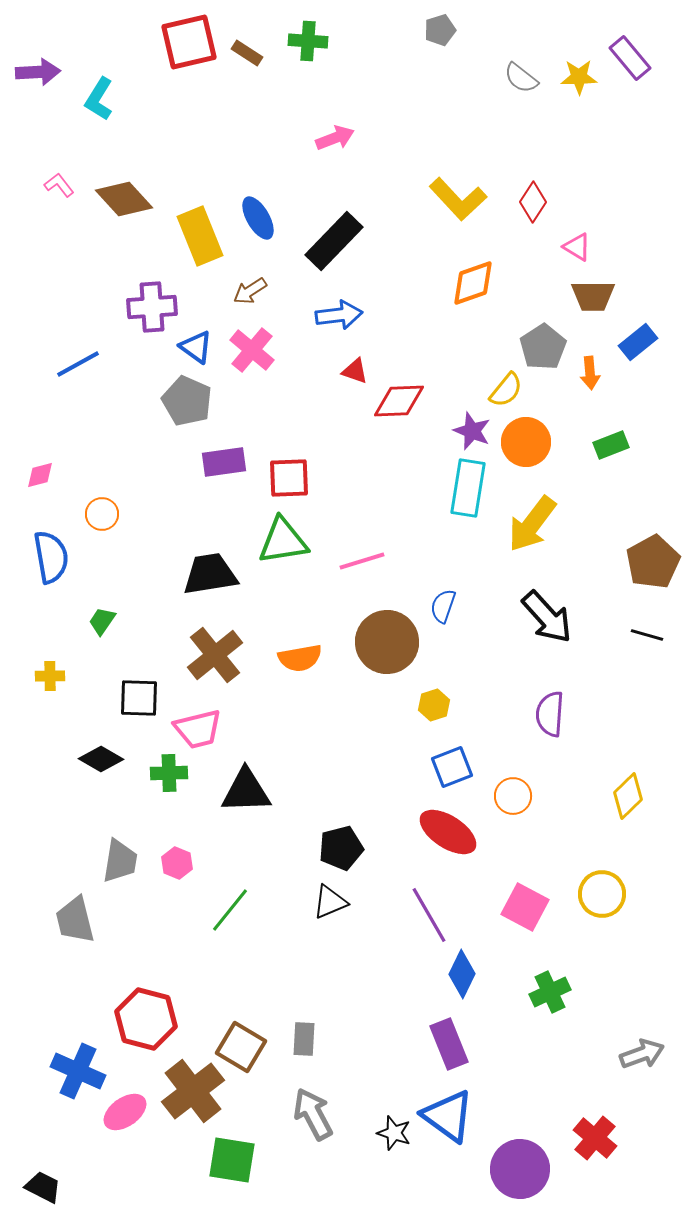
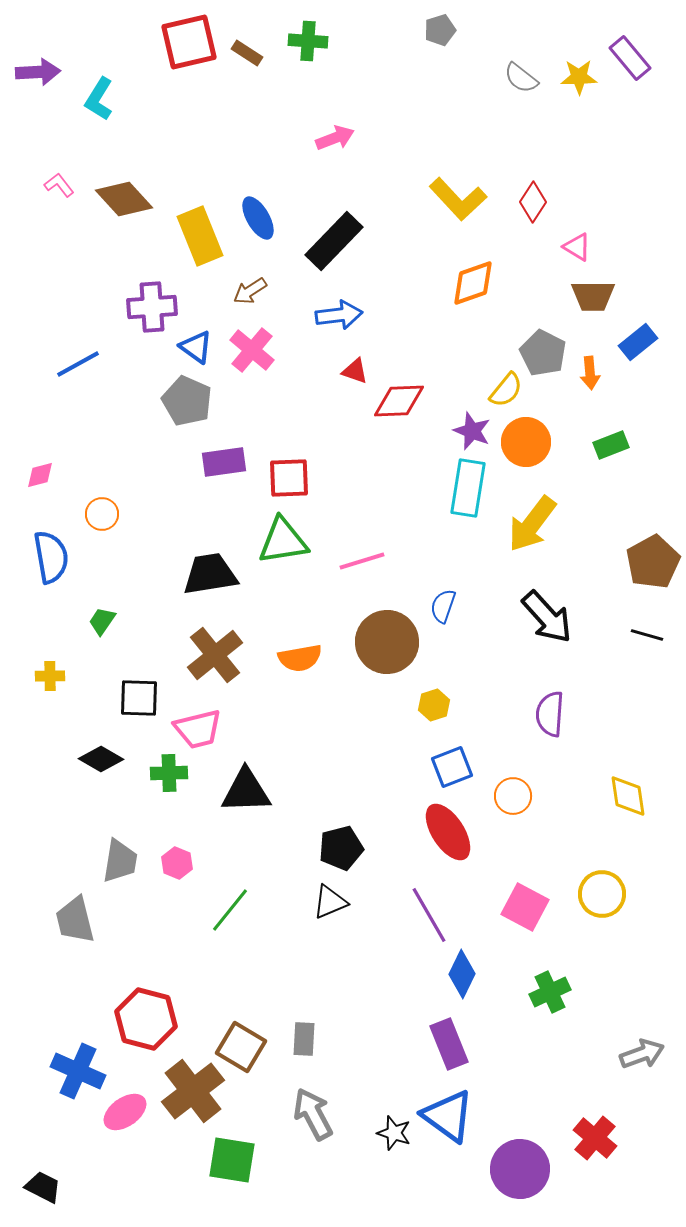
gray pentagon at (543, 347): moved 6 px down; rotated 12 degrees counterclockwise
yellow diamond at (628, 796): rotated 54 degrees counterclockwise
red ellipse at (448, 832): rotated 24 degrees clockwise
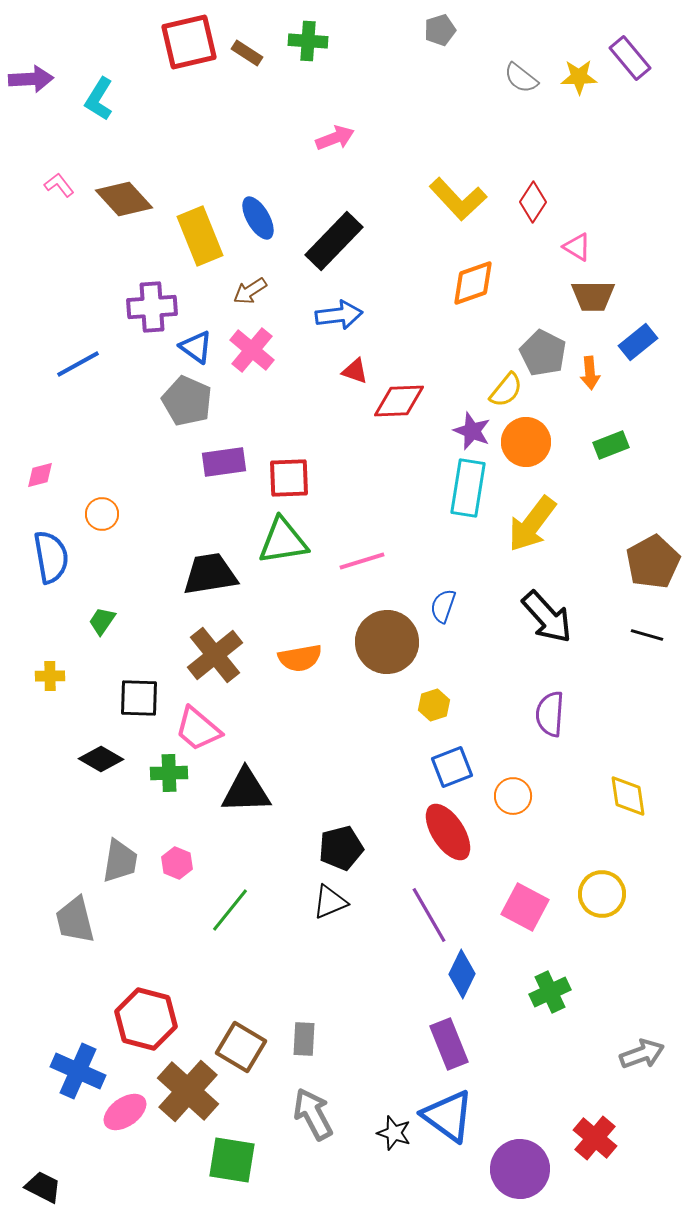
purple arrow at (38, 72): moved 7 px left, 7 px down
pink trapezoid at (198, 729): rotated 54 degrees clockwise
brown cross at (193, 1091): moved 5 px left; rotated 10 degrees counterclockwise
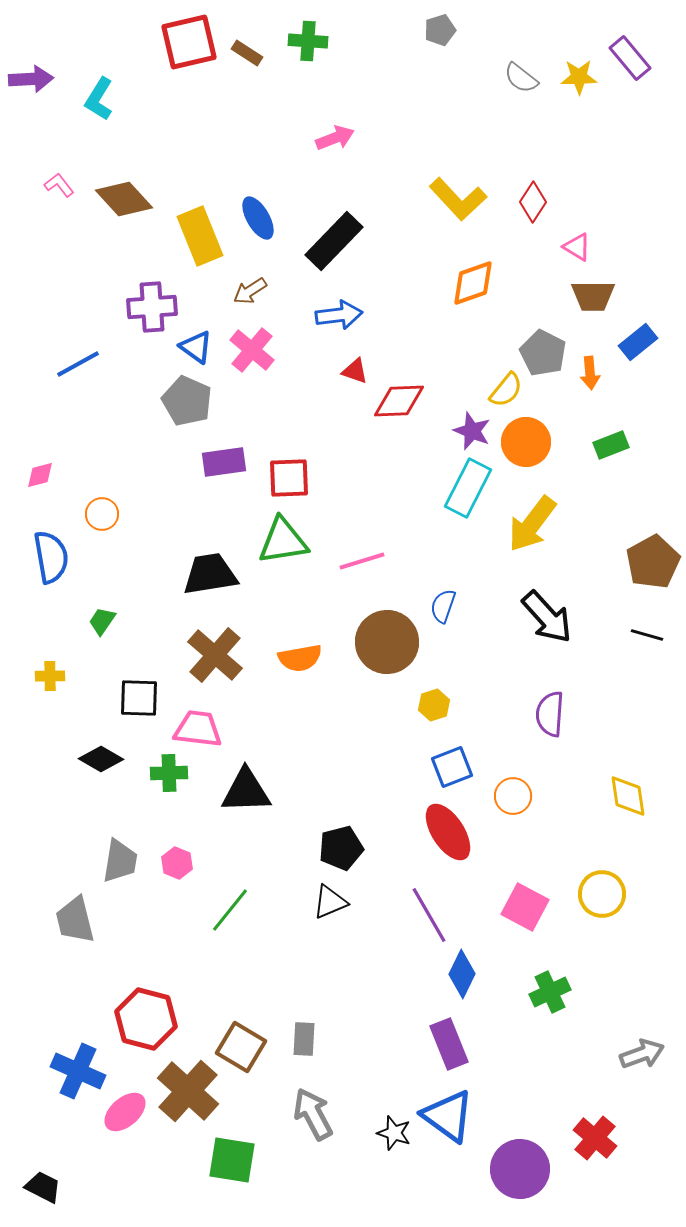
cyan rectangle at (468, 488): rotated 18 degrees clockwise
brown cross at (215, 655): rotated 10 degrees counterclockwise
pink trapezoid at (198, 729): rotated 147 degrees clockwise
pink ellipse at (125, 1112): rotated 6 degrees counterclockwise
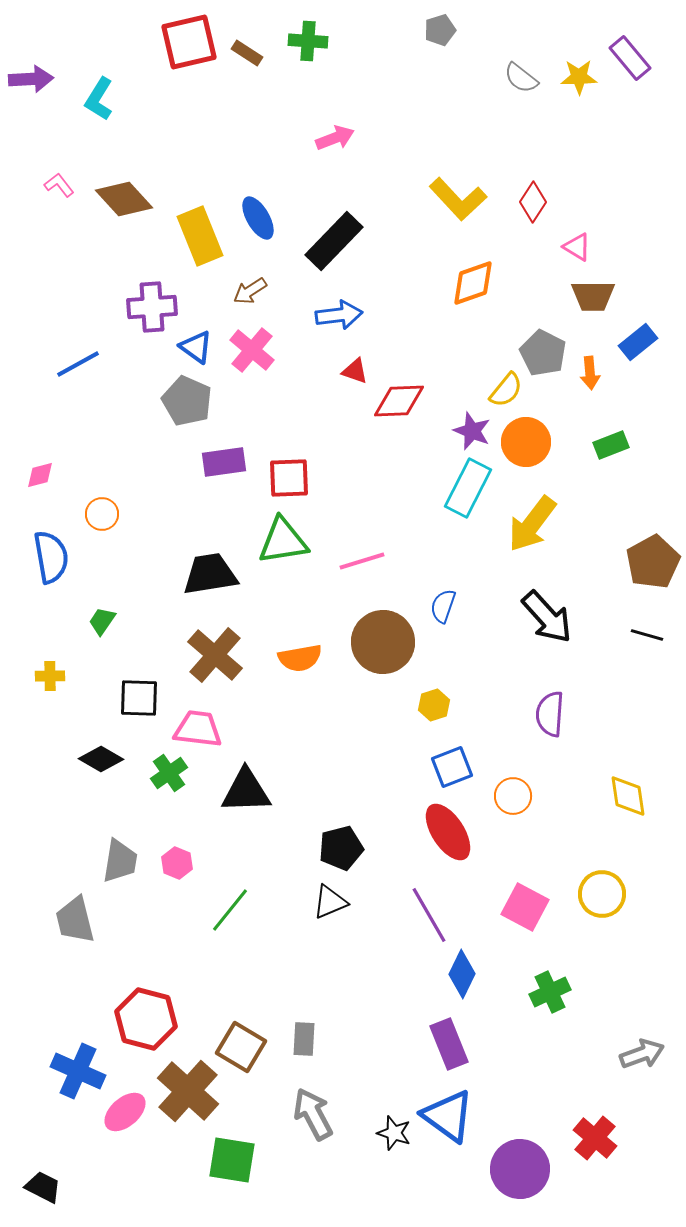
brown circle at (387, 642): moved 4 px left
green cross at (169, 773): rotated 33 degrees counterclockwise
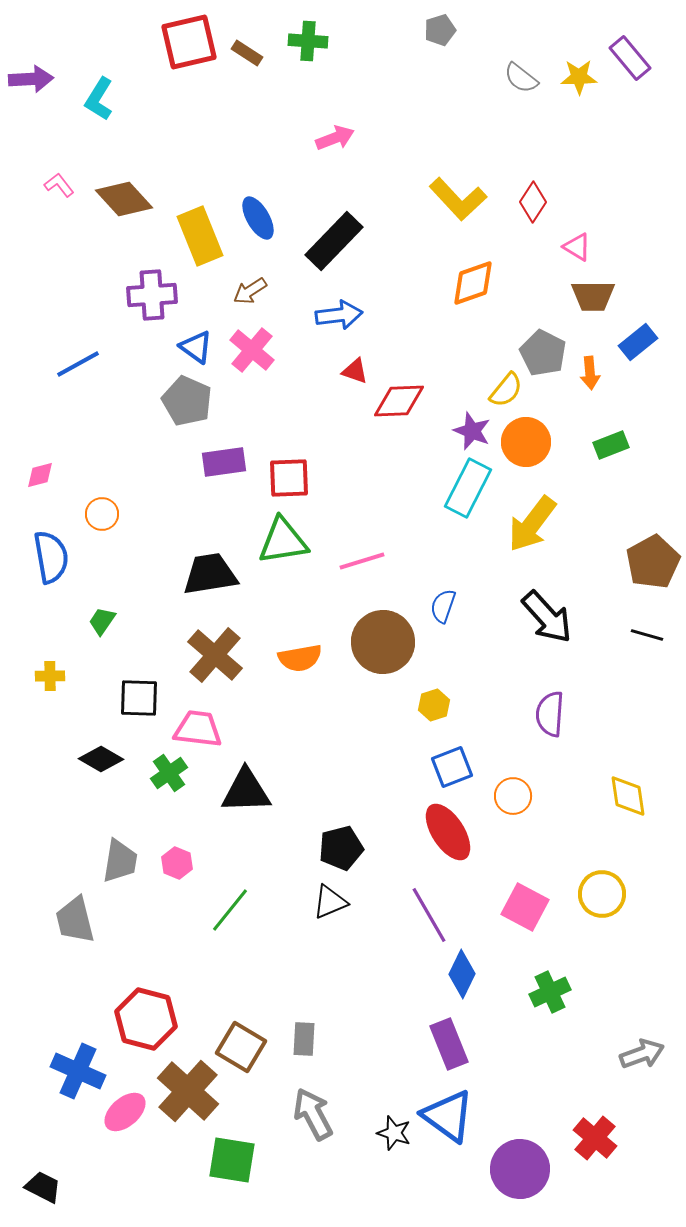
purple cross at (152, 307): moved 12 px up
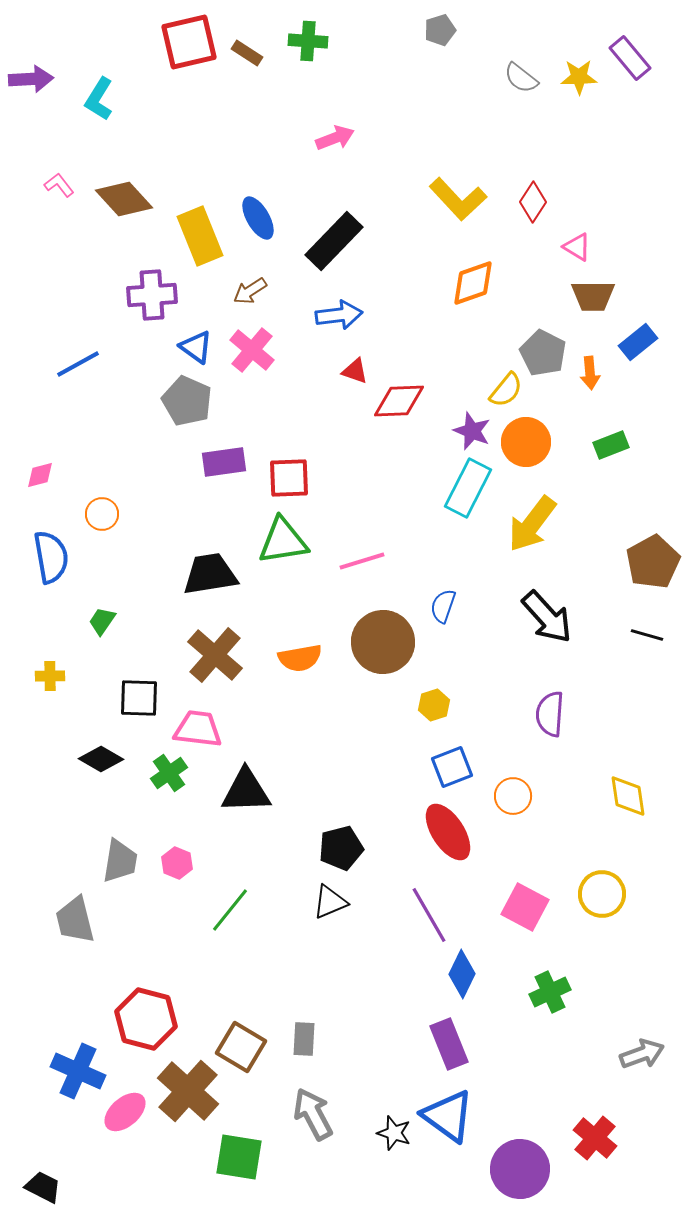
green square at (232, 1160): moved 7 px right, 3 px up
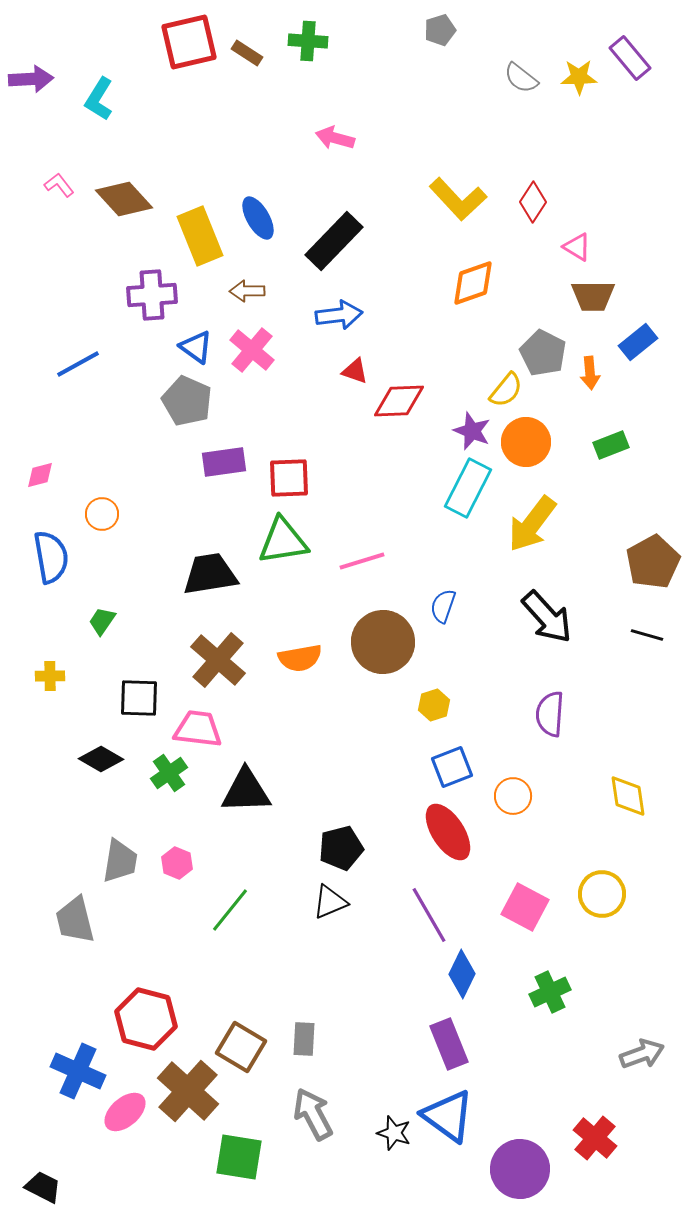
pink arrow at (335, 138): rotated 144 degrees counterclockwise
brown arrow at (250, 291): moved 3 px left; rotated 32 degrees clockwise
brown cross at (215, 655): moved 3 px right, 5 px down
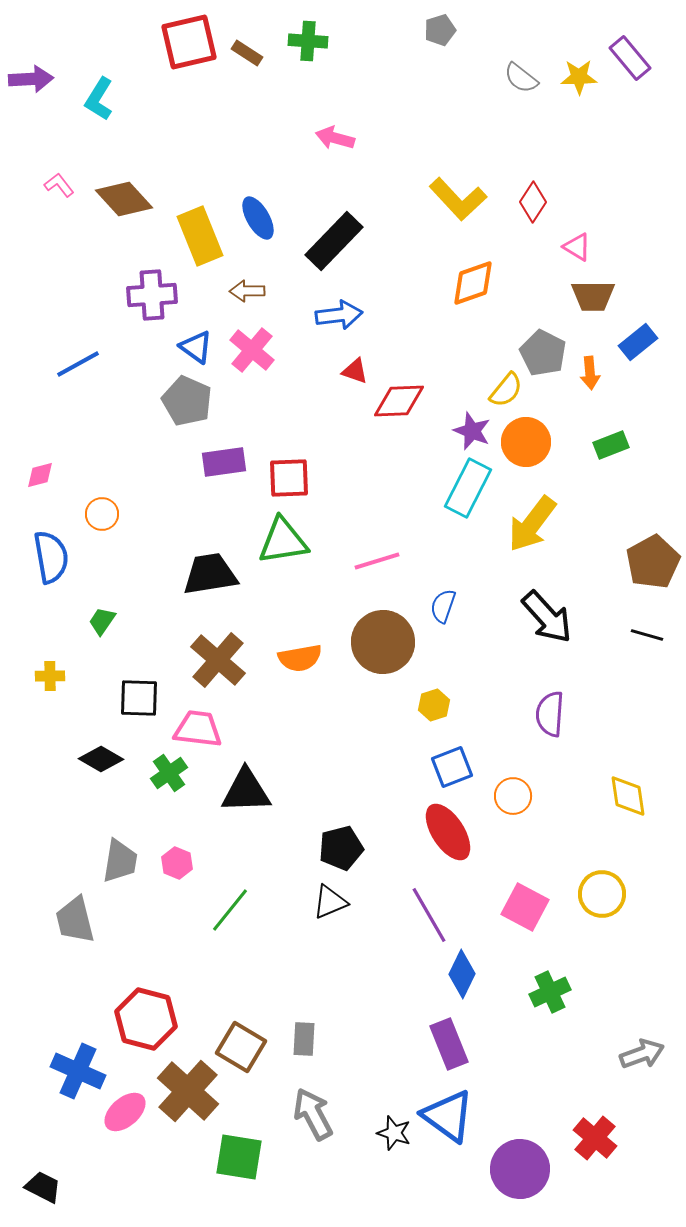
pink line at (362, 561): moved 15 px right
